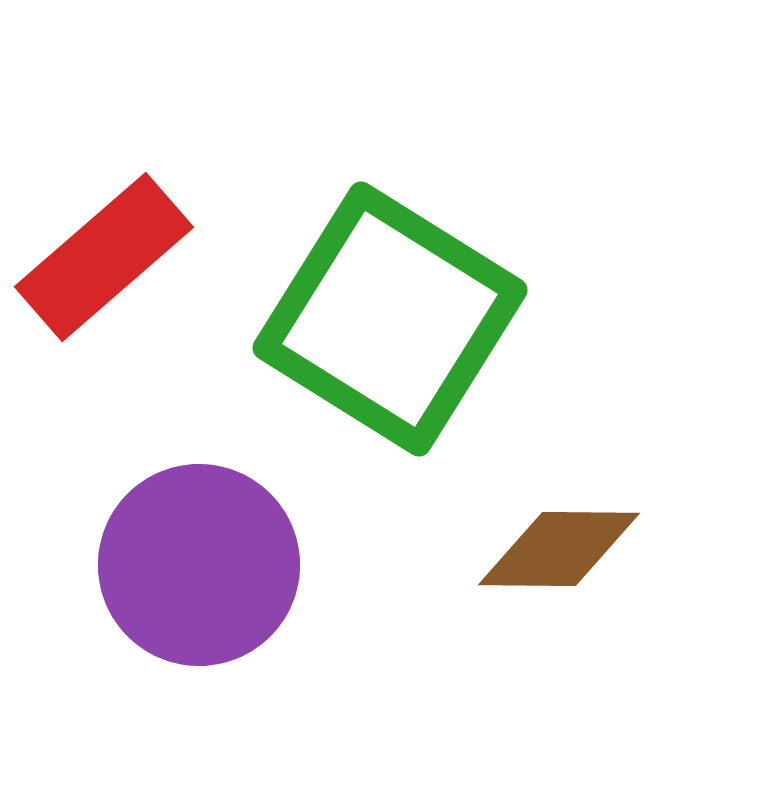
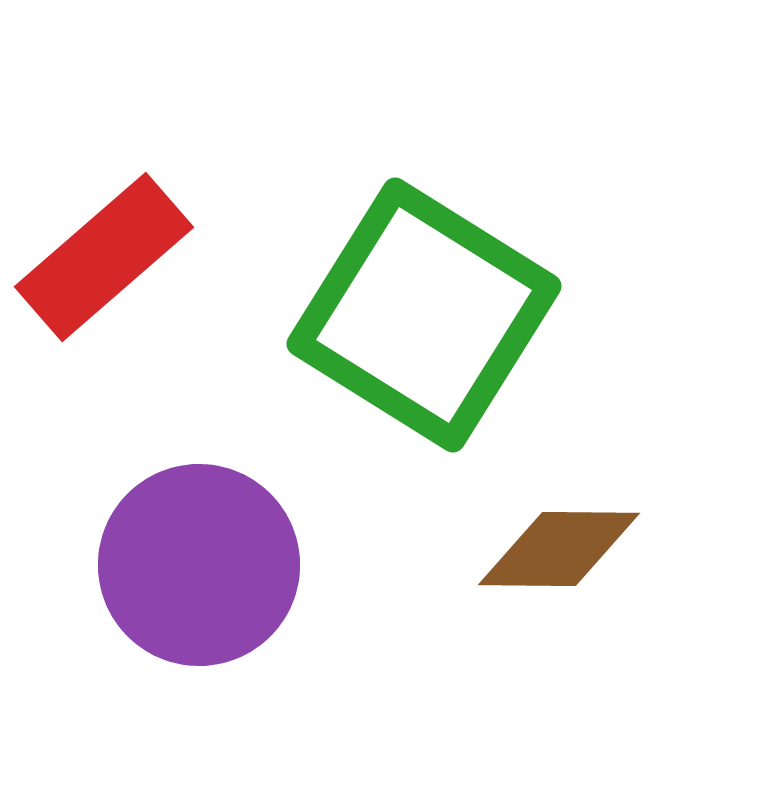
green square: moved 34 px right, 4 px up
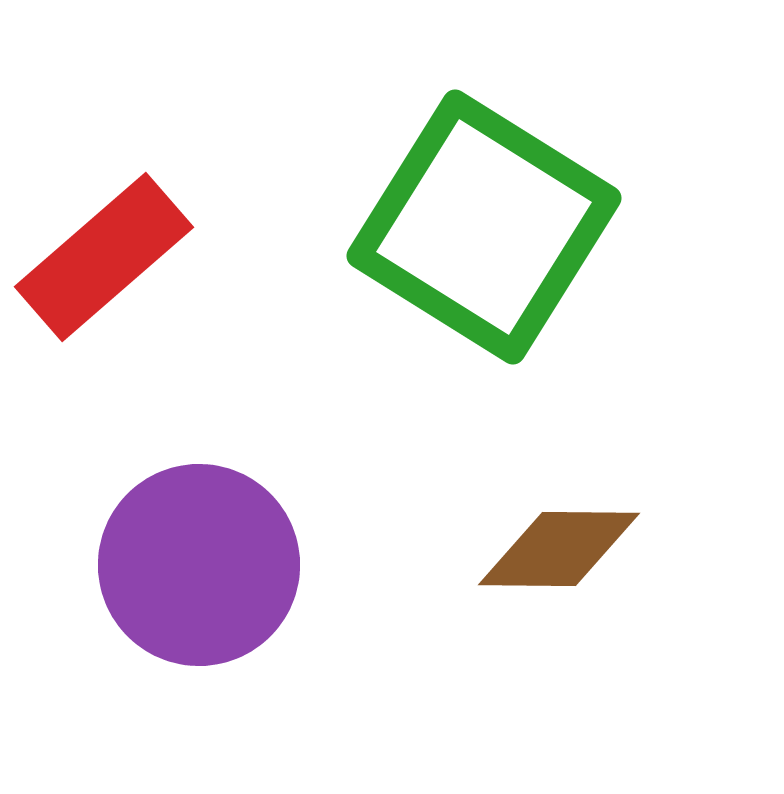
green square: moved 60 px right, 88 px up
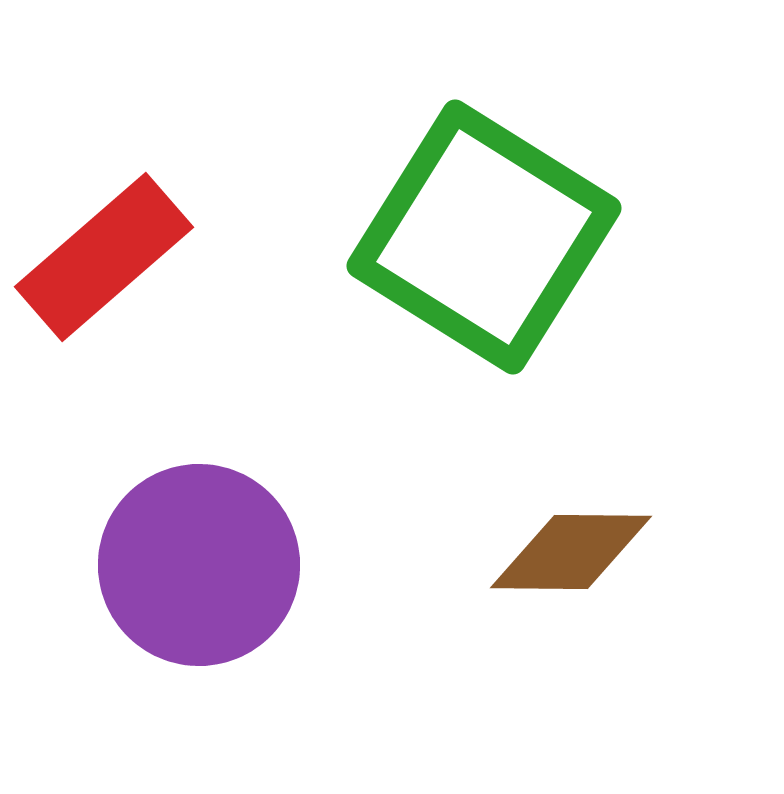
green square: moved 10 px down
brown diamond: moved 12 px right, 3 px down
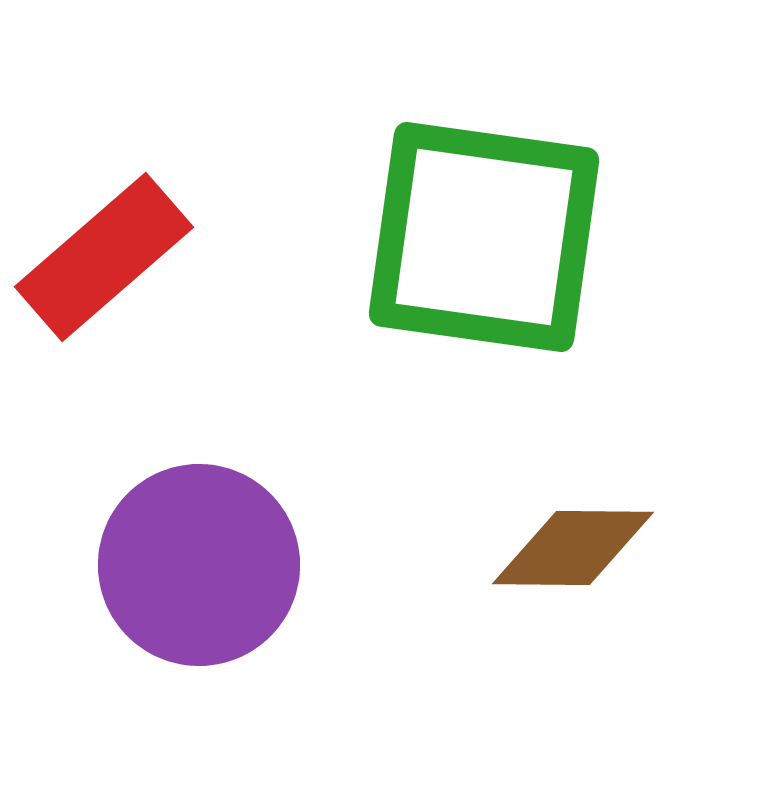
green square: rotated 24 degrees counterclockwise
brown diamond: moved 2 px right, 4 px up
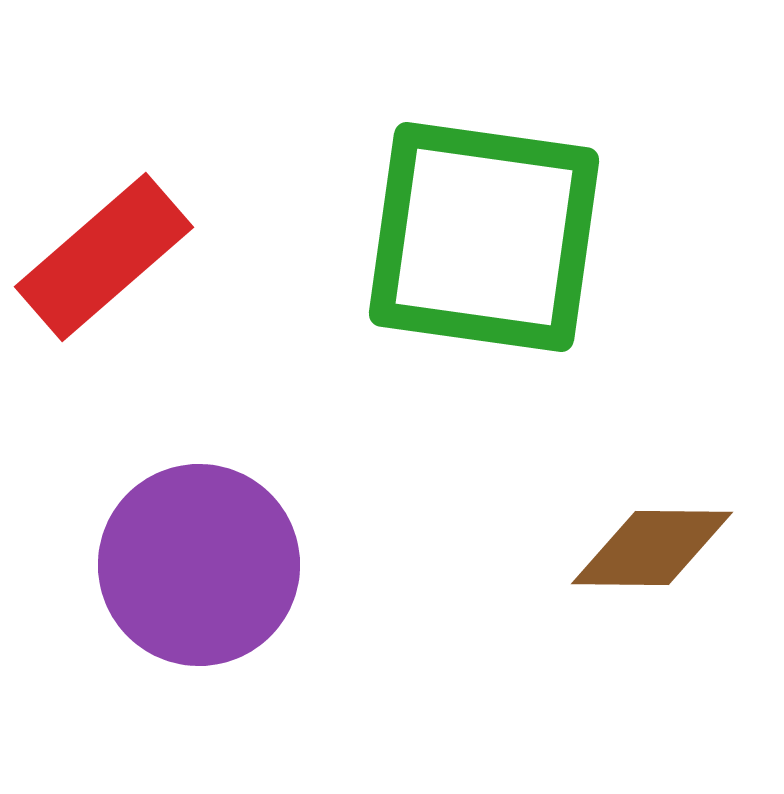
brown diamond: moved 79 px right
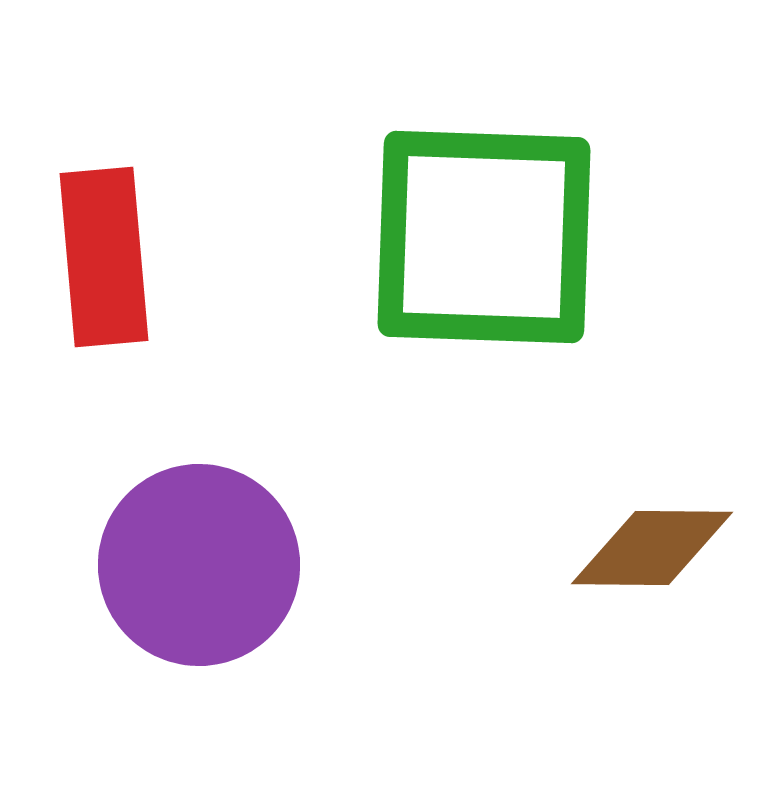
green square: rotated 6 degrees counterclockwise
red rectangle: rotated 54 degrees counterclockwise
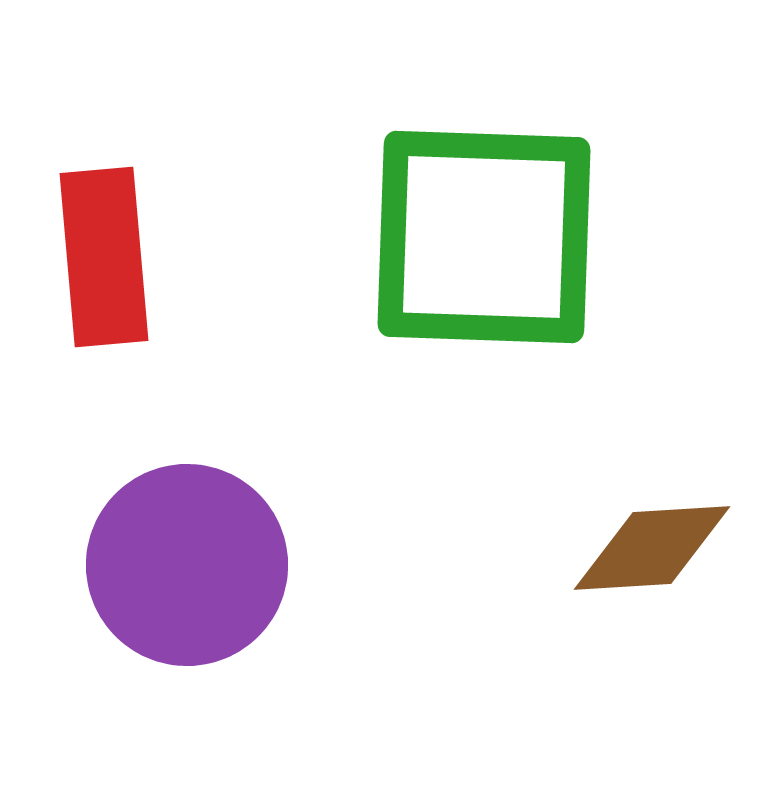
brown diamond: rotated 4 degrees counterclockwise
purple circle: moved 12 px left
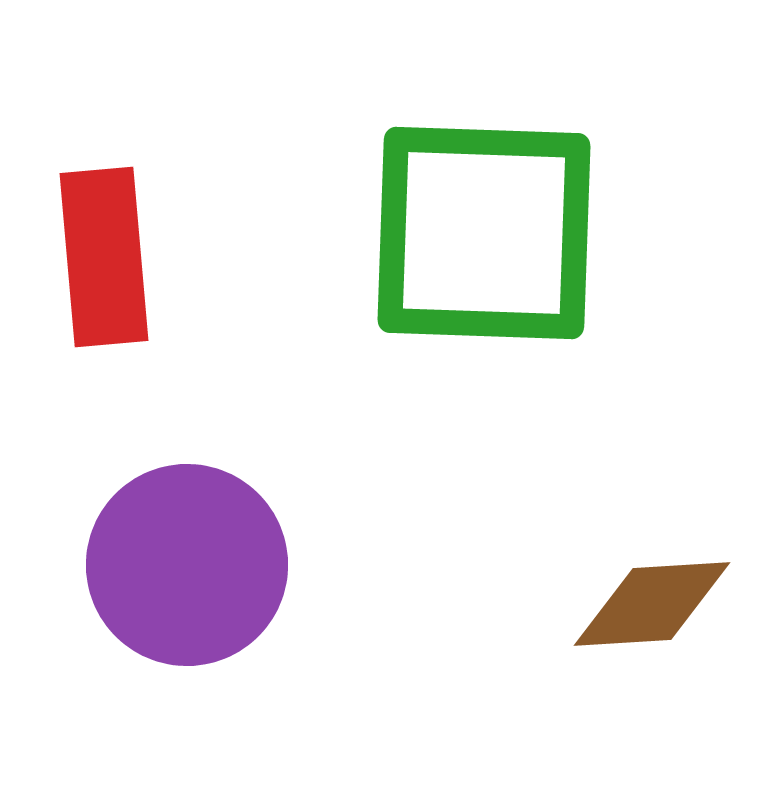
green square: moved 4 px up
brown diamond: moved 56 px down
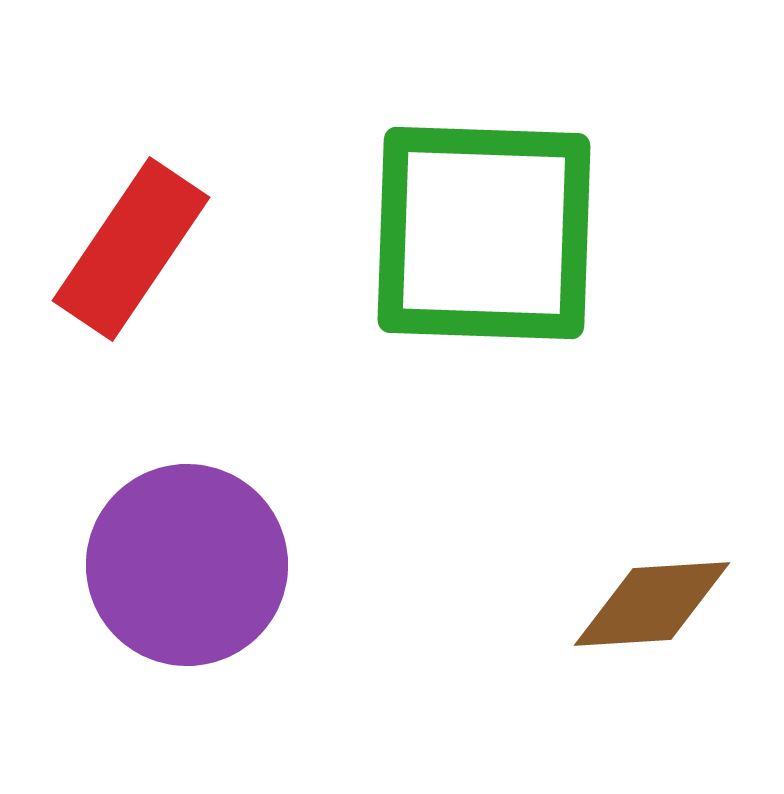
red rectangle: moved 27 px right, 8 px up; rotated 39 degrees clockwise
